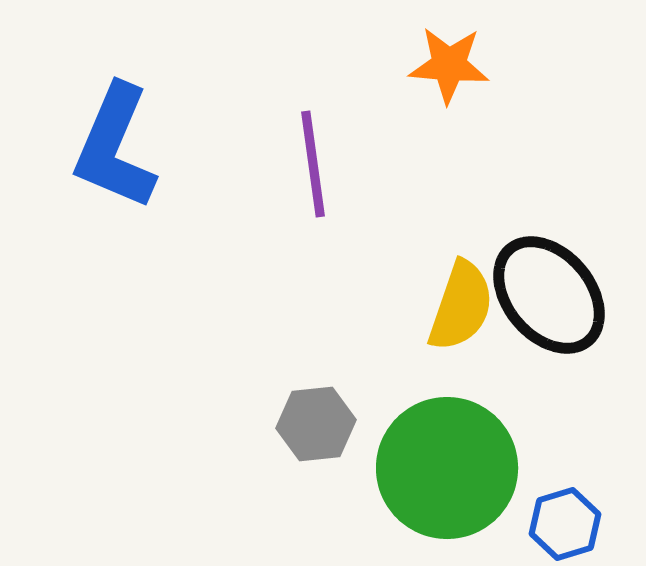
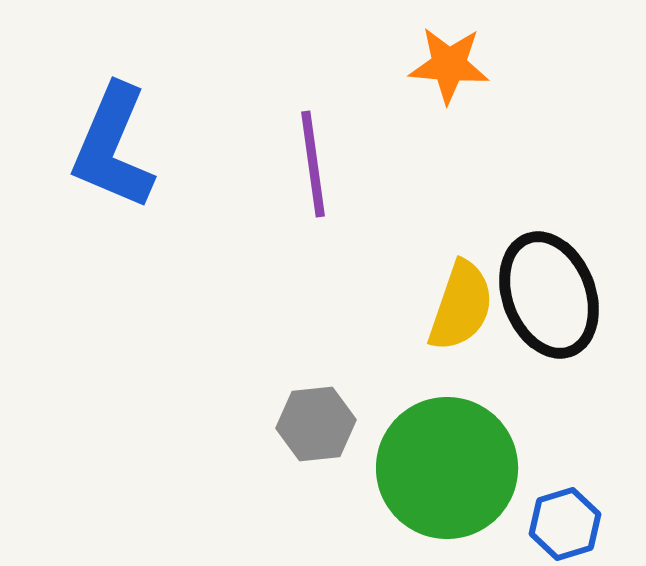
blue L-shape: moved 2 px left
black ellipse: rotated 19 degrees clockwise
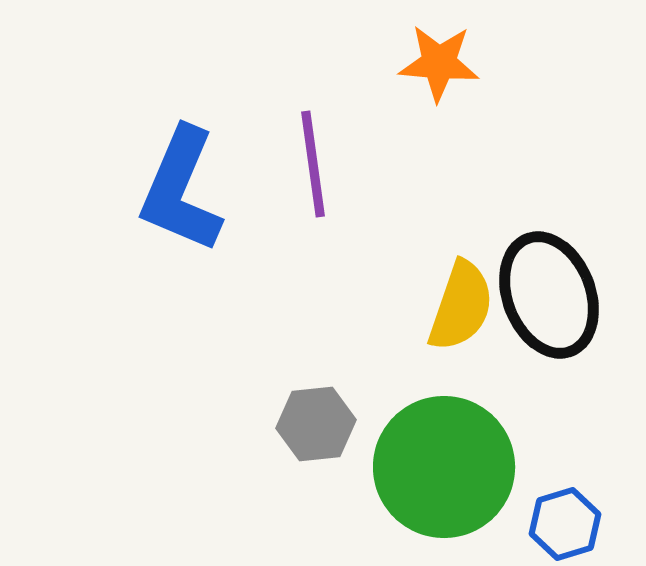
orange star: moved 10 px left, 2 px up
blue L-shape: moved 68 px right, 43 px down
green circle: moved 3 px left, 1 px up
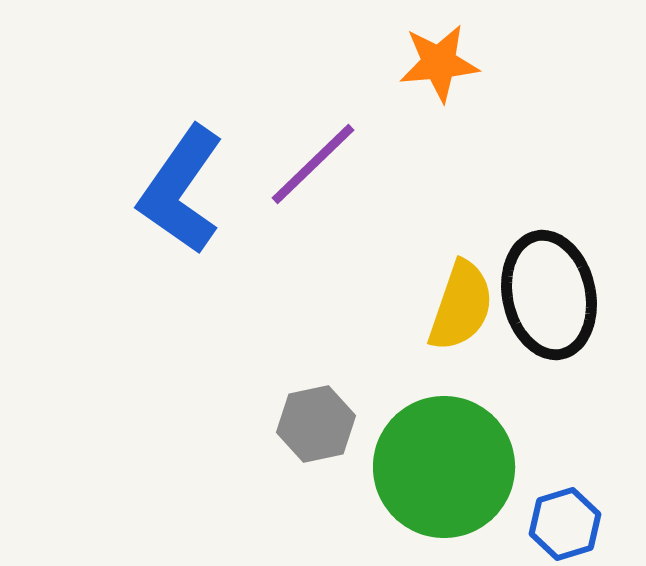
orange star: rotated 10 degrees counterclockwise
purple line: rotated 54 degrees clockwise
blue L-shape: rotated 12 degrees clockwise
black ellipse: rotated 9 degrees clockwise
gray hexagon: rotated 6 degrees counterclockwise
